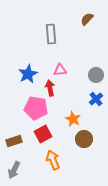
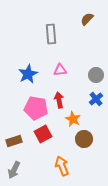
red arrow: moved 9 px right, 12 px down
orange arrow: moved 9 px right, 6 px down
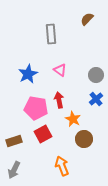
pink triangle: rotated 40 degrees clockwise
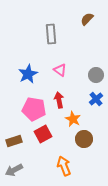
pink pentagon: moved 2 px left, 1 px down
orange arrow: moved 2 px right
gray arrow: rotated 36 degrees clockwise
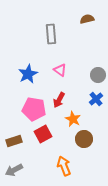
brown semicircle: rotated 32 degrees clockwise
gray circle: moved 2 px right
red arrow: rotated 140 degrees counterclockwise
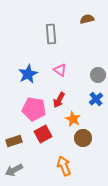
brown circle: moved 1 px left, 1 px up
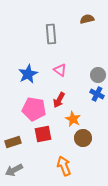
blue cross: moved 1 px right, 5 px up; rotated 24 degrees counterclockwise
red square: rotated 18 degrees clockwise
brown rectangle: moved 1 px left, 1 px down
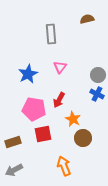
pink triangle: moved 3 px up; rotated 32 degrees clockwise
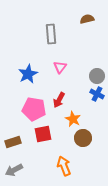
gray circle: moved 1 px left, 1 px down
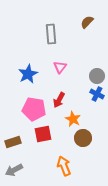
brown semicircle: moved 3 px down; rotated 32 degrees counterclockwise
